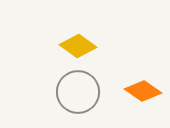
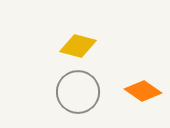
yellow diamond: rotated 21 degrees counterclockwise
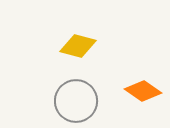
gray circle: moved 2 px left, 9 px down
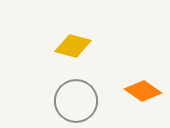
yellow diamond: moved 5 px left
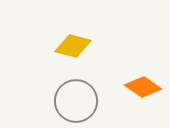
orange diamond: moved 4 px up
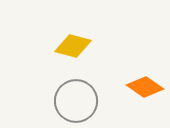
orange diamond: moved 2 px right
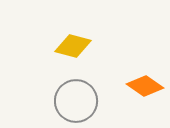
orange diamond: moved 1 px up
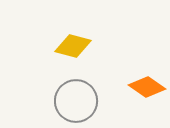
orange diamond: moved 2 px right, 1 px down
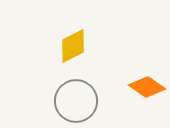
yellow diamond: rotated 42 degrees counterclockwise
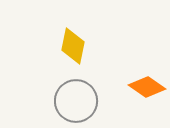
yellow diamond: rotated 51 degrees counterclockwise
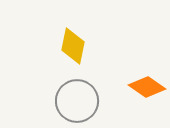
gray circle: moved 1 px right
